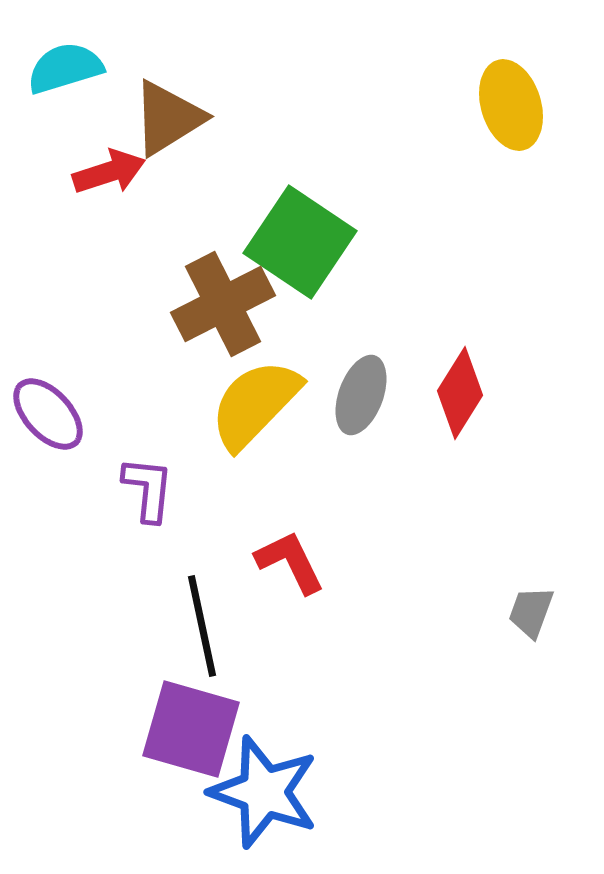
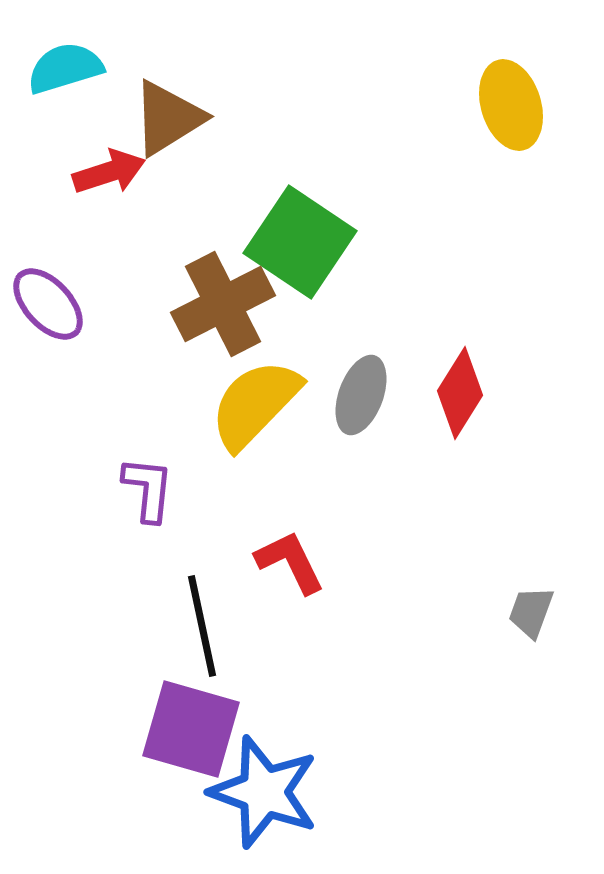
purple ellipse: moved 110 px up
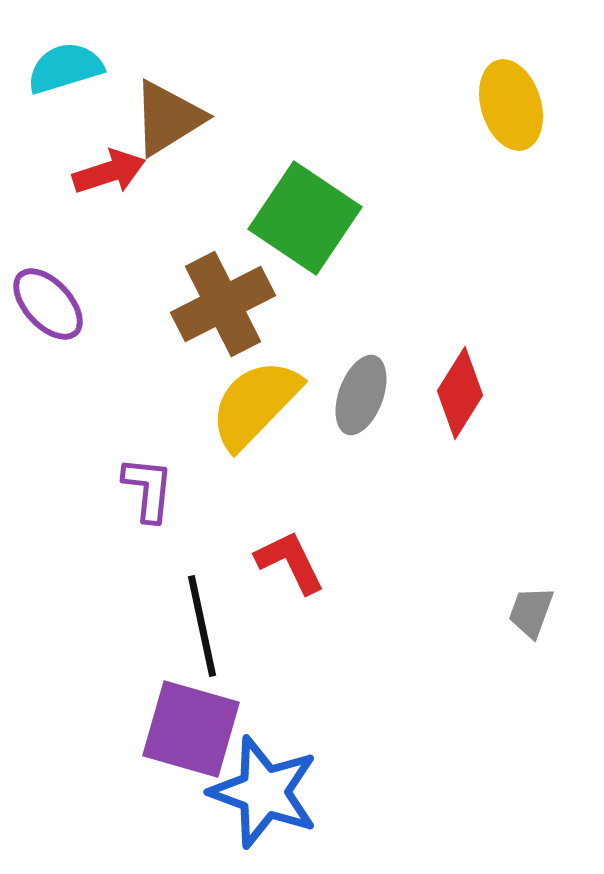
green square: moved 5 px right, 24 px up
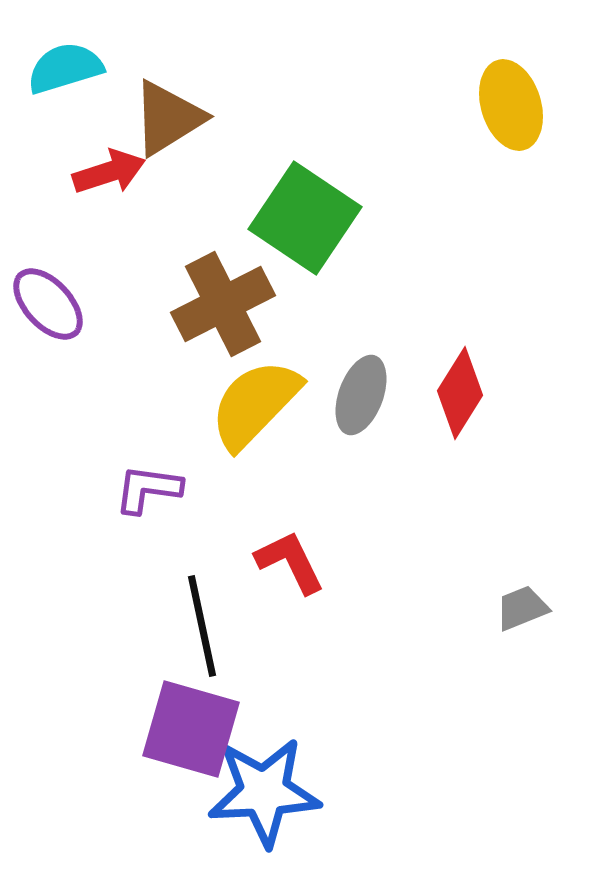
purple L-shape: rotated 88 degrees counterclockwise
gray trapezoid: moved 9 px left, 4 px up; rotated 48 degrees clockwise
blue star: rotated 23 degrees counterclockwise
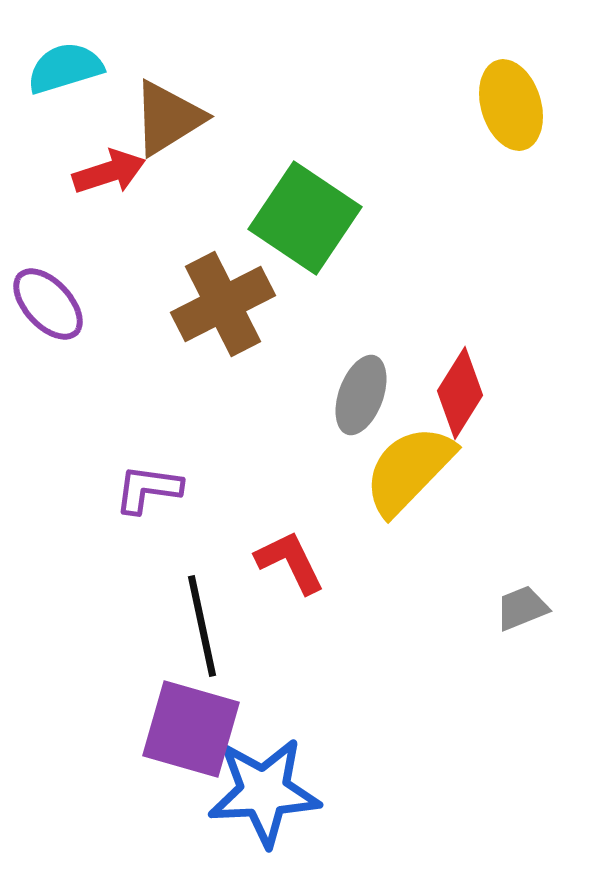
yellow semicircle: moved 154 px right, 66 px down
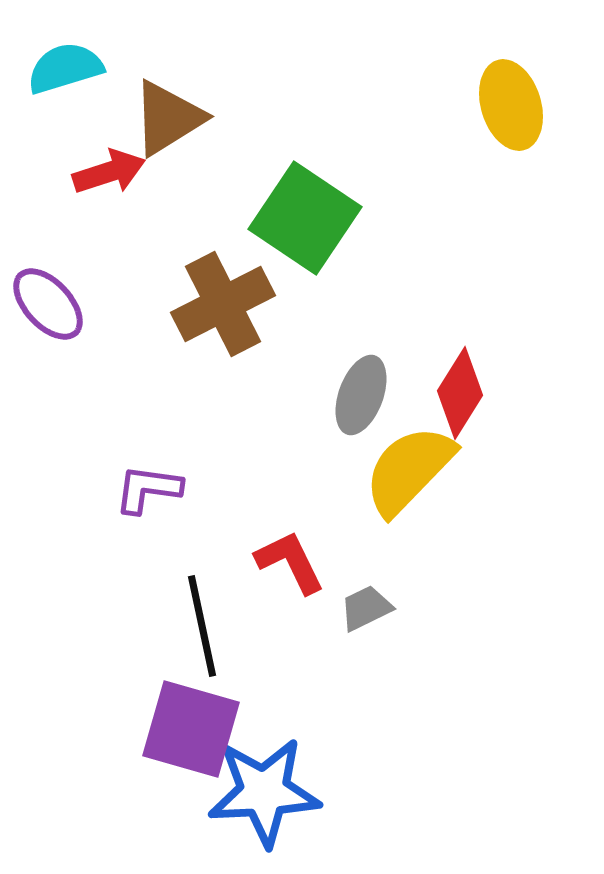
gray trapezoid: moved 156 px left; rotated 4 degrees counterclockwise
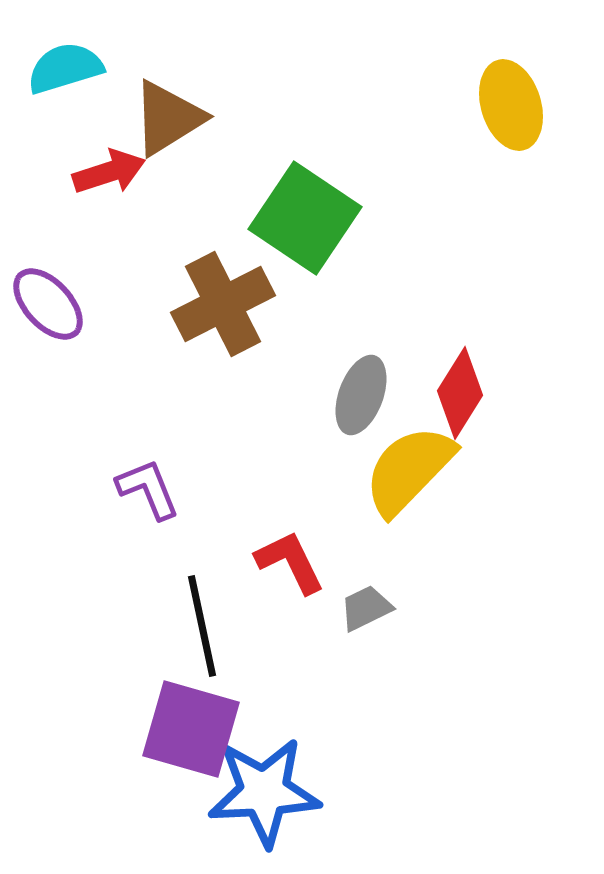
purple L-shape: rotated 60 degrees clockwise
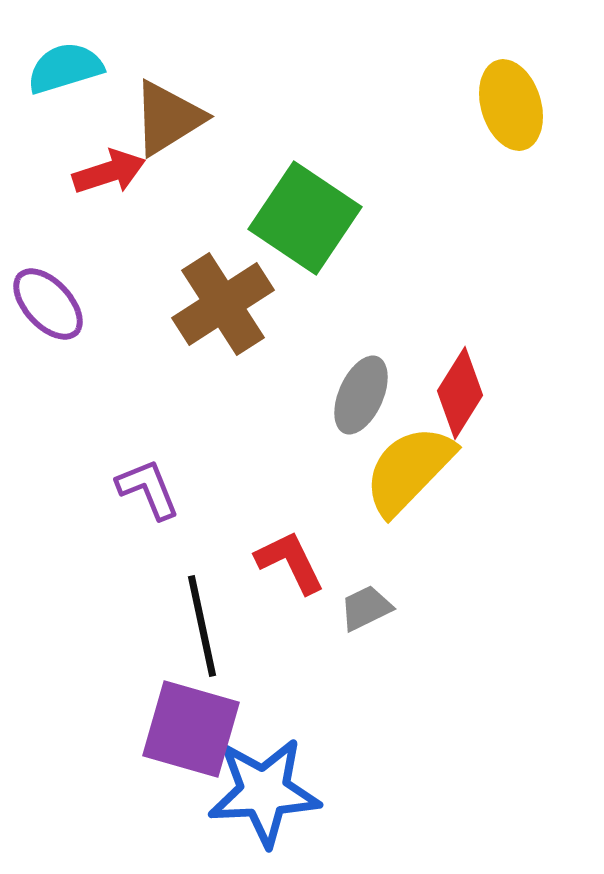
brown cross: rotated 6 degrees counterclockwise
gray ellipse: rotated 4 degrees clockwise
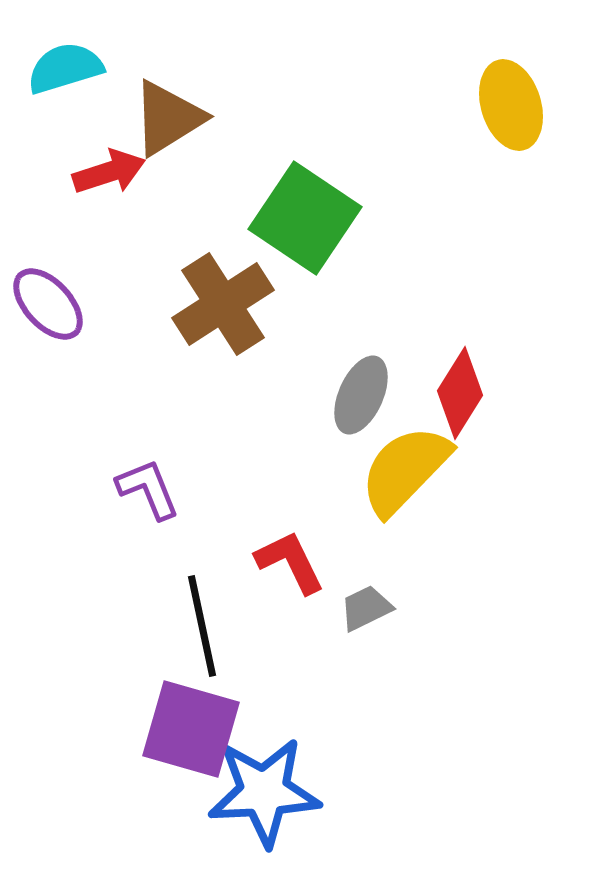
yellow semicircle: moved 4 px left
